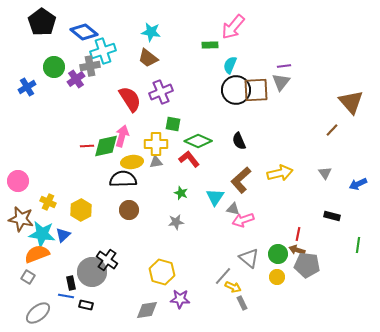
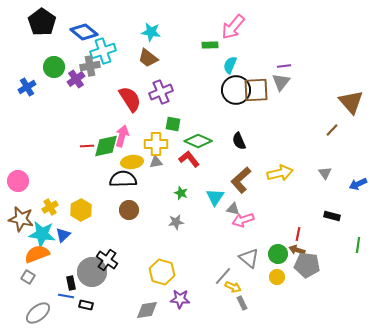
yellow cross at (48, 202): moved 2 px right, 5 px down; rotated 35 degrees clockwise
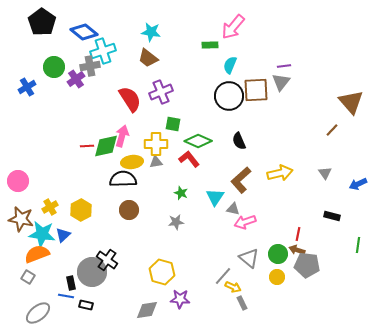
black circle at (236, 90): moved 7 px left, 6 px down
pink arrow at (243, 220): moved 2 px right, 2 px down
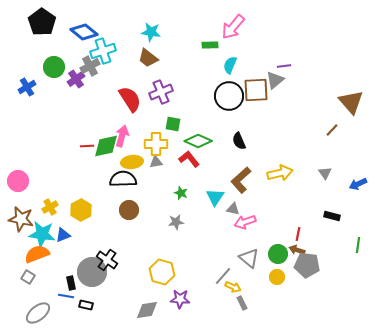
gray cross at (90, 66): rotated 18 degrees counterclockwise
gray triangle at (281, 82): moved 6 px left, 2 px up; rotated 12 degrees clockwise
blue triangle at (63, 235): rotated 21 degrees clockwise
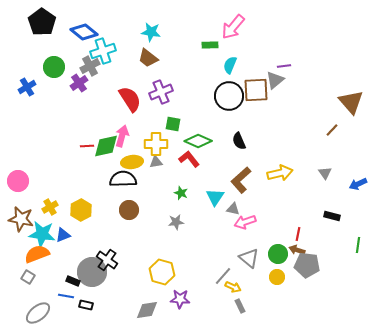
purple cross at (76, 79): moved 3 px right, 4 px down
black rectangle at (71, 283): moved 2 px right, 2 px up; rotated 56 degrees counterclockwise
gray rectangle at (242, 303): moved 2 px left, 3 px down
